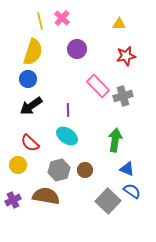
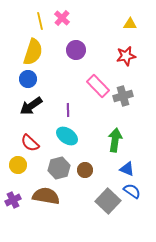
yellow triangle: moved 11 px right
purple circle: moved 1 px left, 1 px down
gray hexagon: moved 2 px up
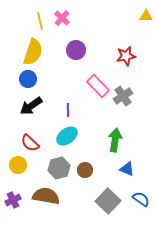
yellow triangle: moved 16 px right, 8 px up
gray cross: rotated 18 degrees counterclockwise
cyan ellipse: rotated 70 degrees counterclockwise
blue semicircle: moved 9 px right, 8 px down
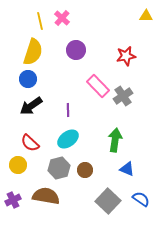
cyan ellipse: moved 1 px right, 3 px down
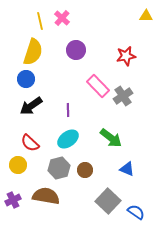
blue circle: moved 2 px left
green arrow: moved 4 px left, 2 px up; rotated 120 degrees clockwise
blue semicircle: moved 5 px left, 13 px down
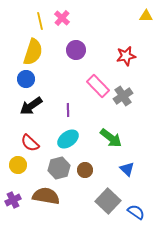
blue triangle: rotated 21 degrees clockwise
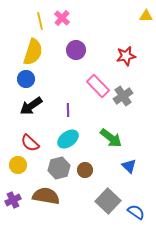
blue triangle: moved 2 px right, 3 px up
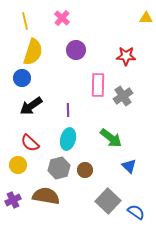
yellow triangle: moved 2 px down
yellow line: moved 15 px left
red star: rotated 12 degrees clockwise
blue circle: moved 4 px left, 1 px up
pink rectangle: moved 1 px up; rotated 45 degrees clockwise
cyan ellipse: rotated 40 degrees counterclockwise
